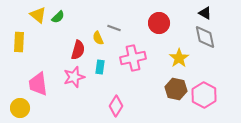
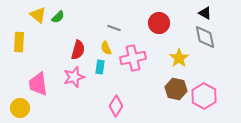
yellow semicircle: moved 8 px right, 10 px down
pink hexagon: moved 1 px down
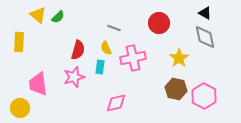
pink diamond: moved 3 px up; rotated 45 degrees clockwise
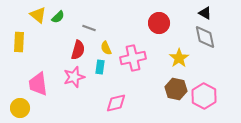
gray line: moved 25 px left
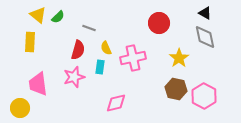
yellow rectangle: moved 11 px right
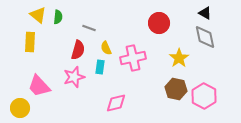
green semicircle: rotated 40 degrees counterclockwise
pink trapezoid: moved 1 px right, 2 px down; rotated 35 degrees counterclockwise
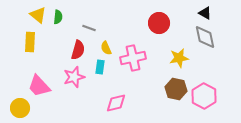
yellow star: rotated 24 degrees clockwise
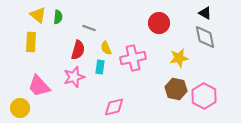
yellow rectangle: moved 1 px right
pink diamond: moved 2 px left, 4 px down
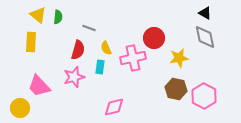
red circle: moved 5 px left, 15 px down
